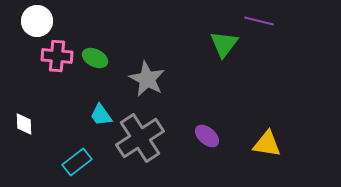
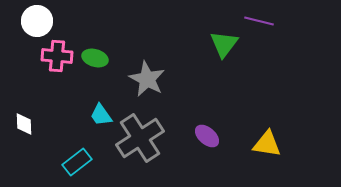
green ellipse: rotated 10 degrees counterclockwise
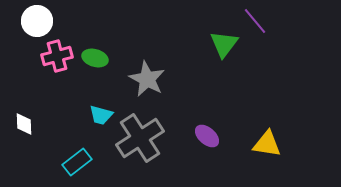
purple line: moved 4 px left; rotated 36 degrees clockwise
pink cross: rotated 20 degrees counterclockwise
cyan trapezoid: rotated 40 degrees counterclockwise
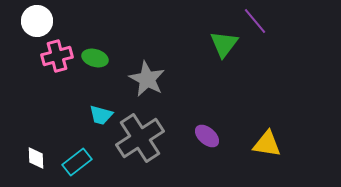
white diamond: moved 12 px right, 34 px down
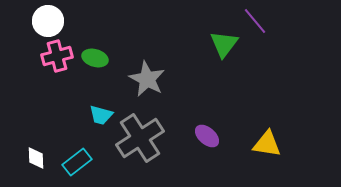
white circle: moved 11 px right
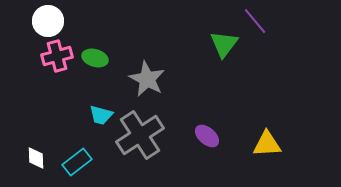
gray cross: moved 3 px up
yellow triangle: rotated 12 degrees counterclockwise
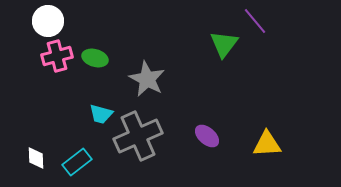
cyan trapezoid: moved 1 px up
gray cross: moved 2 px left, 1 px down; rotated 9 degrees clockwise
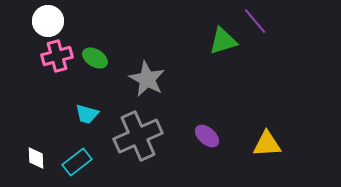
green triangle: moved 1 px left, 3 px up; rotated 36 degrees clockwise
green ellipse: rotated 15 degrees clockwise
cyan trapezoid: moved 14 px left
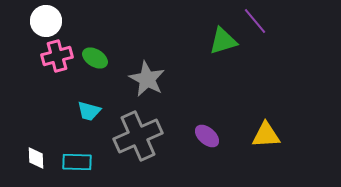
white circle: moved 2 px left
cyan trapezoid: moved 2 px right, 3 px up
yellow triangle: moved 1 px left, 9 px up
cyan rectangle: rotated 40 degrees clockwise
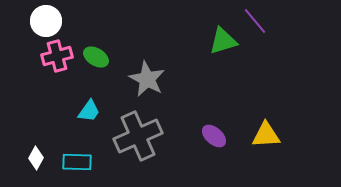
green ellipse: moved 1 px right, 1 px up
cyan trapezoid: rotated 70 degrees counterclockwise
purple ellipse: moved 7 px right
white diamond: rotated 30 degrees clockwise
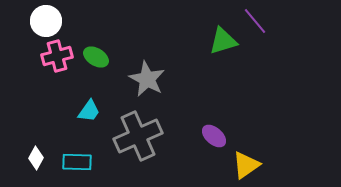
yellow triangle: moved 20 px left, 30 px down; rotated 32 degrees counterclockwise
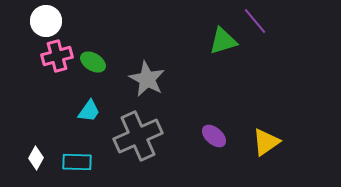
green ellipse: moved 3 px left, 5 px down
yellow triangle: moved 20 px right, 23 px up
